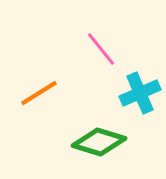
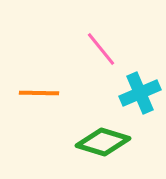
orange line: rotated 33 degrees clockwise
green diamond: moved 4 px right
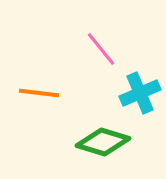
orange line: rotated 6 degrees clockwise
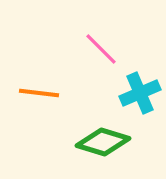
pink line: rotated 6 degrees counterclockwise
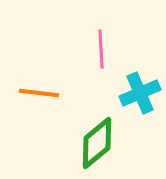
pink line: rotated 42 degrees clockwise
green diamond: moved 6 px left, 1 px down; rotated 56 degrees counterclockwise
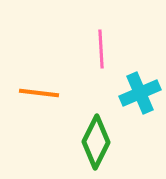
green diamond: moved 1 px left, 1 px up; rotated 24 degrees counterclockwise
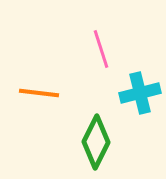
pink line: rotated 15 degrees counterclockwise
cyan cross: rotated 9 degrees clockwise
